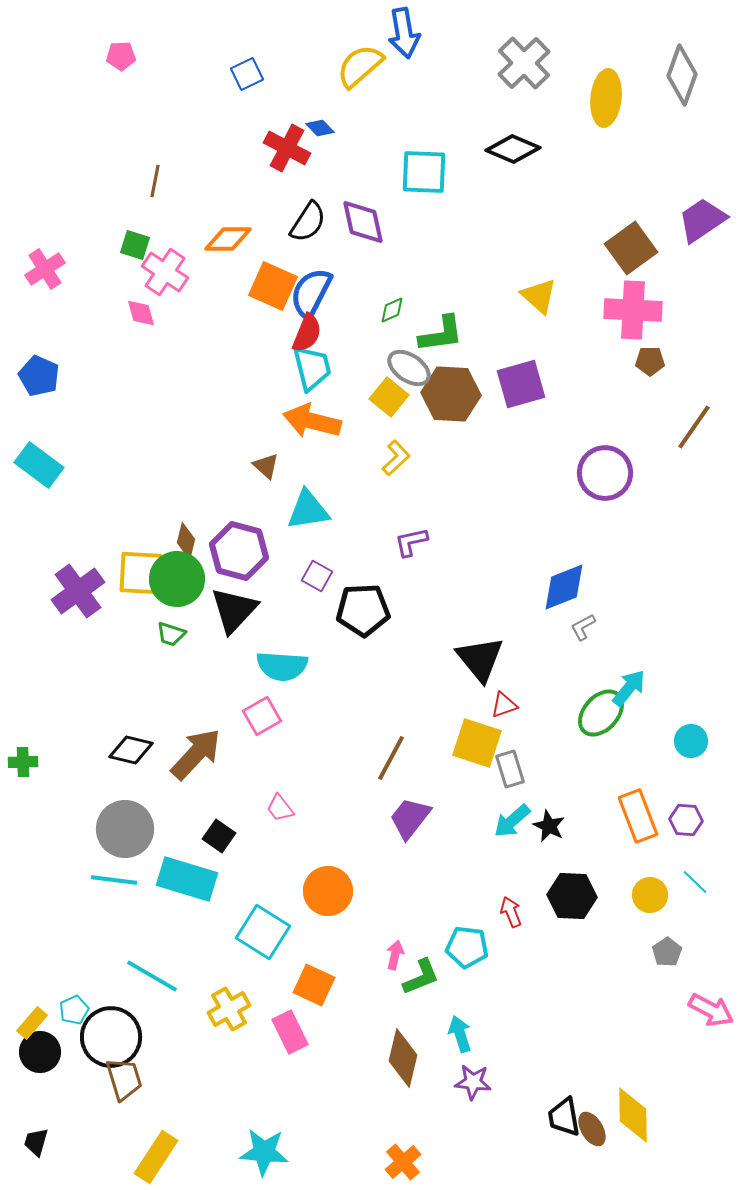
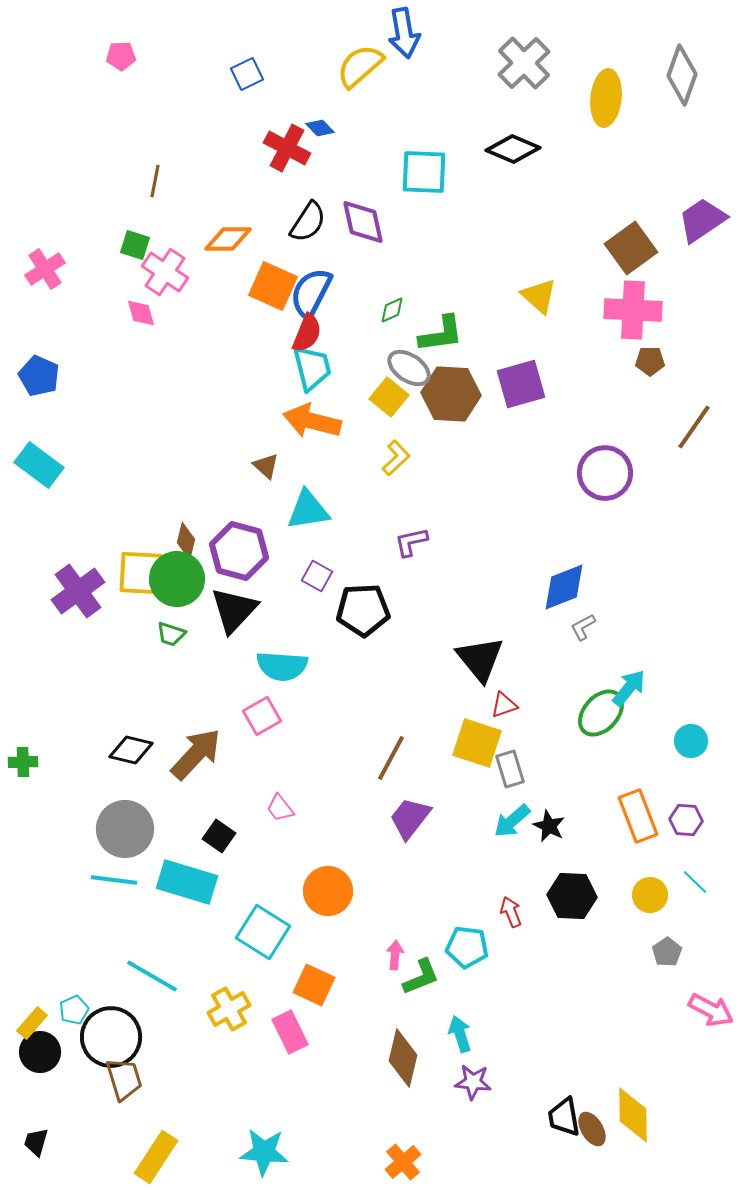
cyan rectangle at (187, 879): moved 3 px down
pink arrow at (395, 955): rotated 8 degrees counterclockwise
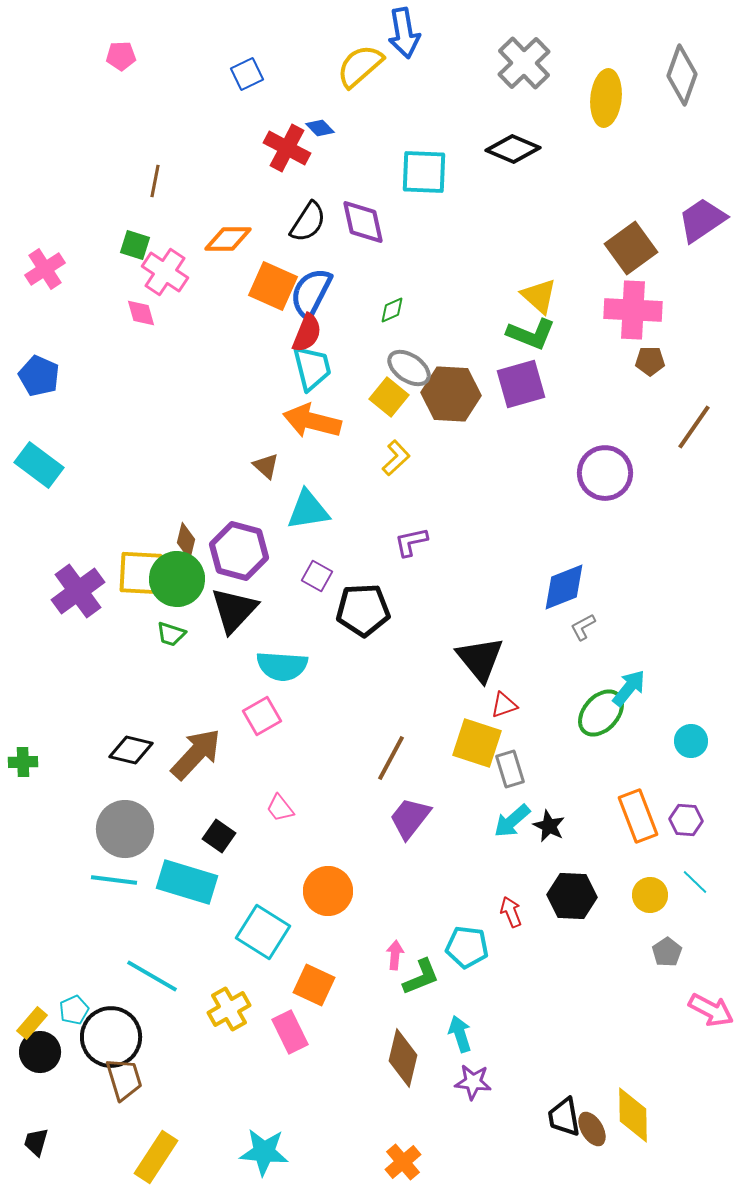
green L-shape at (441, 334): moved 90 px right; rotated 30 degrees clockwise
